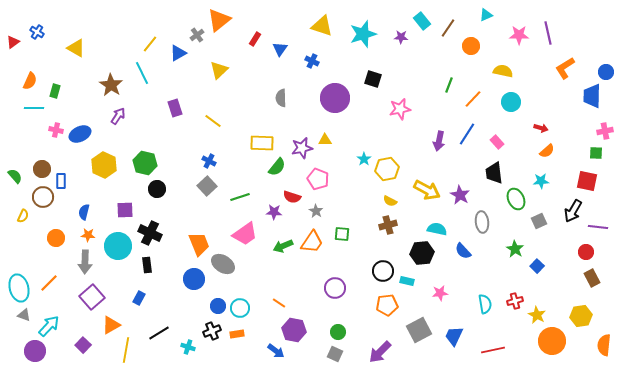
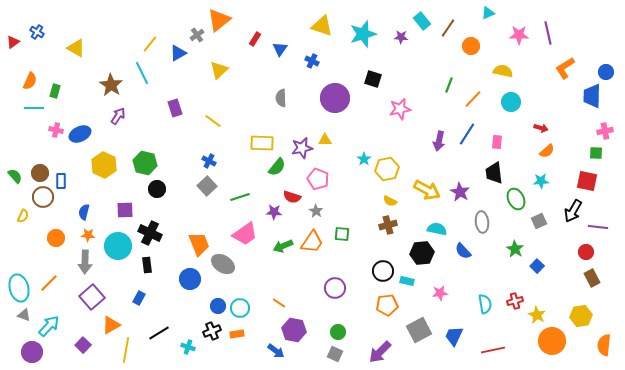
cyan triangle at (486, 15): moved 2 px right, 2 px up
pink rectangle at (497, 142): rotated 48 degrees clockwise
brown circle at (42, 169): moved 2 px left, 4 px down
purple star at (460, 195): moved 3 px up
blue circle at (194, 279): moved 4 px left
purple circle at (35, 351): moved 3 px left, 1 px down
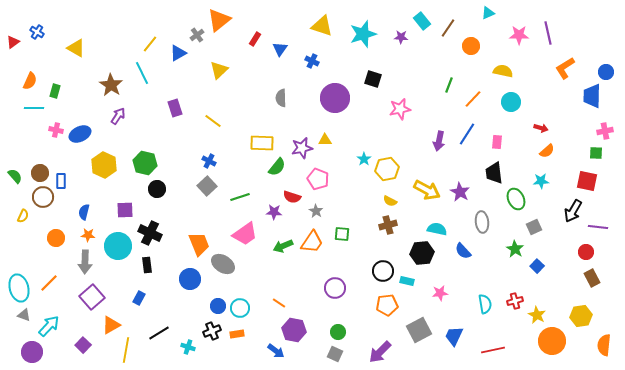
gray square at (539, 221): moved 5 px left, 6 px down
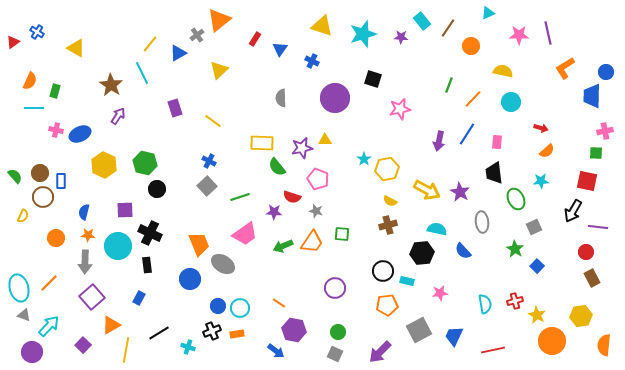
green semicircle at (277, 167): rotated 102 degrees clockwise
gray star at (316, 211): rotated 16 degrees counterclockwise
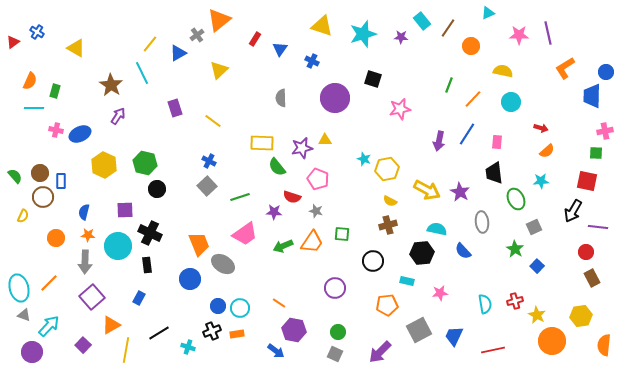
cyan star at (364, 159): rotated 16 degrees counterclockwise
black circle at (383, 271): moved 10 px left, 10 px up
